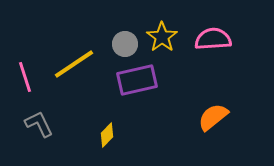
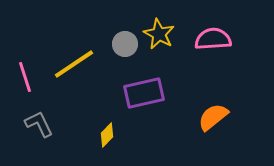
yellow star: moved 3 px left, 3 px up; rotated 8 degrees counterclockwise
purple rectangle: moved 7 px right, 13 px down
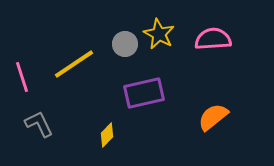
pink line: moved 3 px left
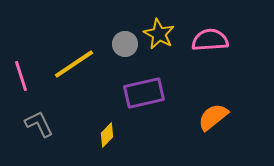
pink semicircle: moved 3 px left, 1 px down
pink line: moved 1 px left, 1 px up
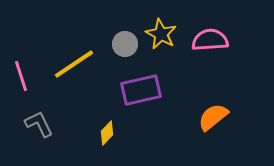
yellow star: moved 2 px right
purple rectangle: moved 3 px left, 3 px up
yellow diamond: moved 2 px up
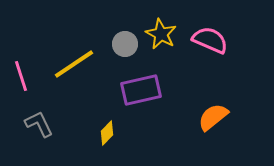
pink semicircle: rotated 27 degrees clockwise
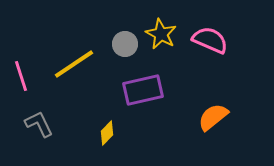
purple rectangle: moved 2 px right
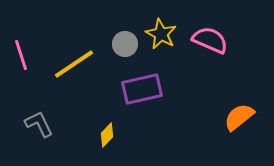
pink line: moved 21 px up
purple rectangle: moved 1 px left, 1 px up
orange semicircle: moved 26 px right
yellow diamond: moved 2 px down
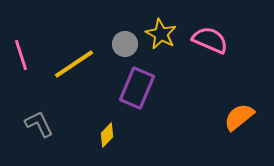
purple rectangle: moved 5 px left, 1 px up; rotated 54 degrees counterclockwise
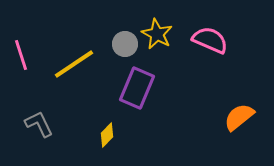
yellow star: moved 4 px left
